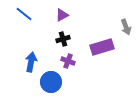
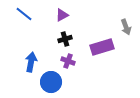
black cross: moved 2 px right
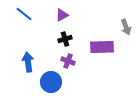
purple rectangle: rotated 15 degrees clockwise
blue arrow: moved 3 px left; rotated 18 degrees counterclockwise
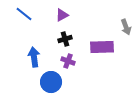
blue arrow: moved 6 px right, 5 px up
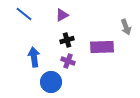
black cross: moved 2 px right, 1 px down
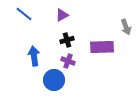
blue arrow: moved 1 px up
blue circle: moved 3 px right, 2 px up
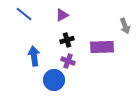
gray arrow: moved 1 px left, 1 px up
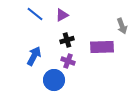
blue line: moved 11 px right
gray arrow: moved 3 px left
blue arrow: rotated 36 degrees clockwise
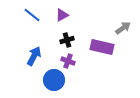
blue line: moved 3 px left, 1 px down
gray arrow: moved 1 px right, 2 px down; rotated 105 degrees counterclockwise
purple rectangle: rotated 15 degrees clockwise
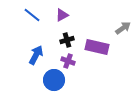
purple rectangle: moved 5 px left
blue arrow: moved 2 px right, 1 px up
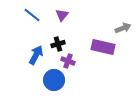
purple triangle: rotated 24 degrees counterclockwise
gray arrow: rotated 14 degrees clockwise
black cross: moved 9 px left, 4 px down
purple rectangle: moved 6 px right
